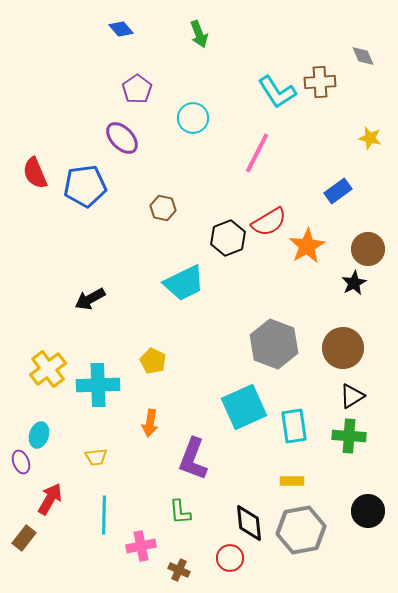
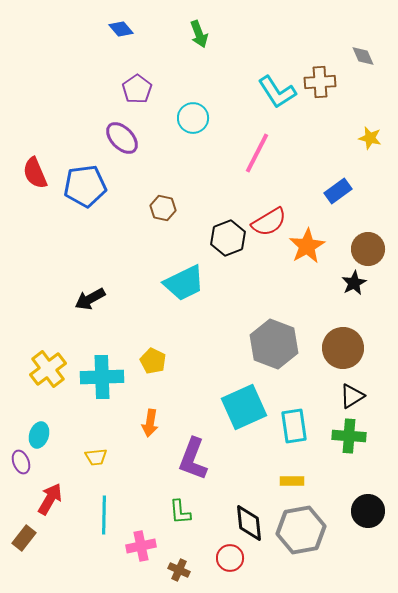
cyan cross at (98, 385): moved 4 px right, 8 px up
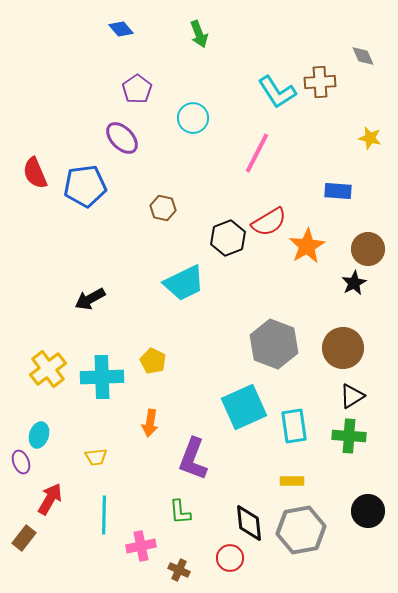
blue rectangle at (338, 191): rotated 40 degrees clockwise
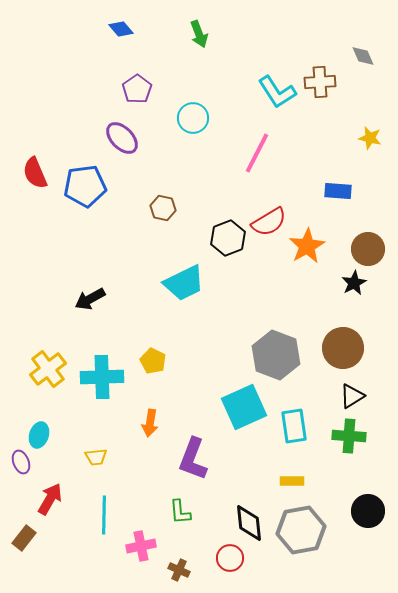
gray hexagon at (274, 344): moved 2 px right, 11 px down
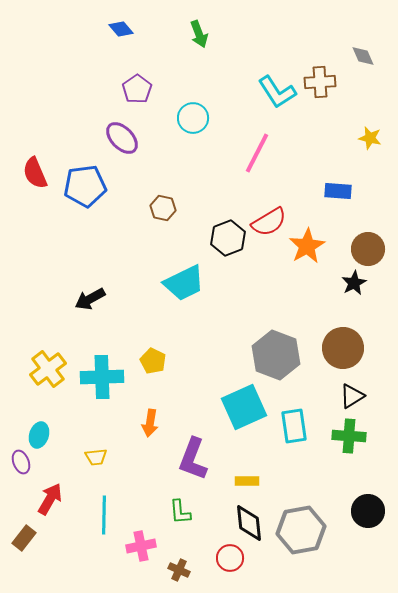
yellow rectangle at (292, 481): moved 45 px left
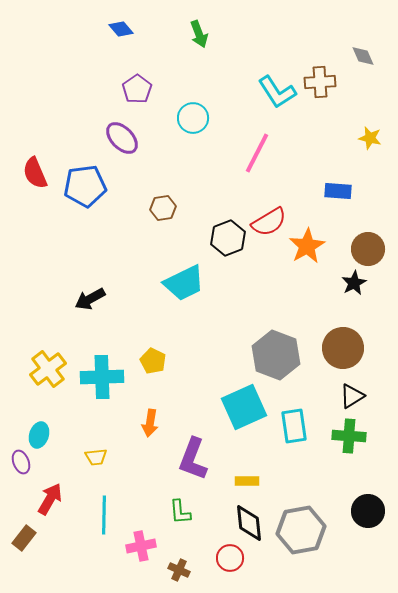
brown hexagon at (163, 208): rotated 20 degrees counterclockwise
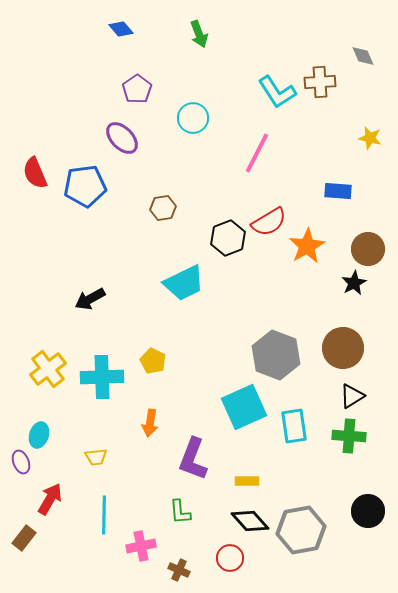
black diamond at (249, 523): moved 1 px right, 2 px up; rotated 36 degrees counterclockwise
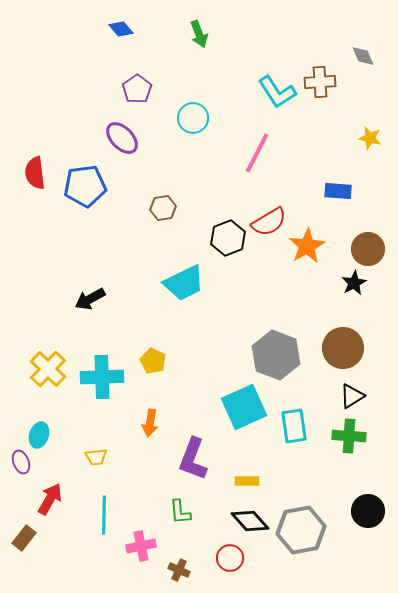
red semicircle at (35, 173): rotated 16 degrees clockwise
yellow cross at (48, 369): rotated 9 degrees counterclockwise
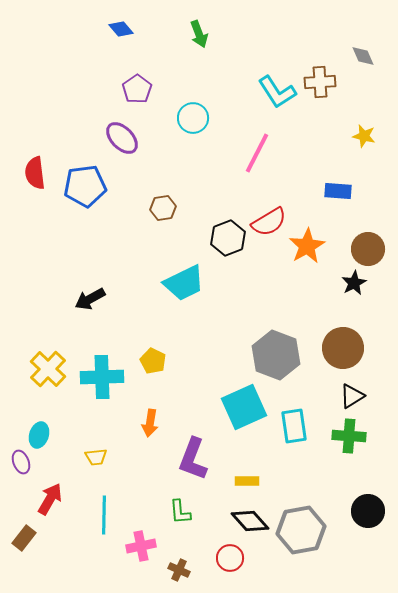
yellow star at (370, 138): moved 6 px left, 2 px up
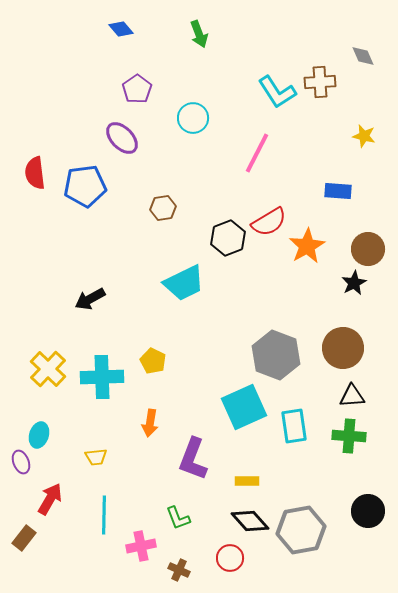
black triangle at (352, 396): rotated 28 degrees clockwise
green L-shape at (180, 512): moved 2 px left, 6 px down; rotated 16 degrees counterclockwise
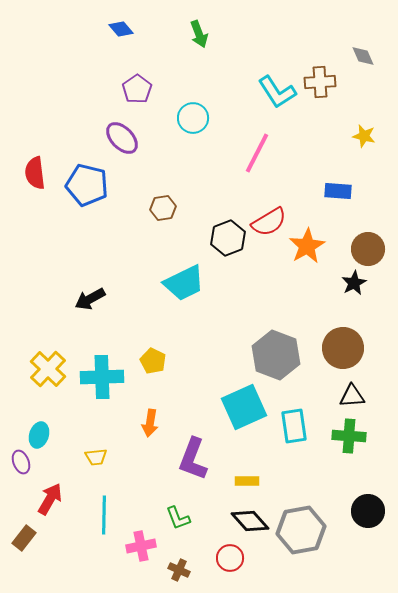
blue pentagon at (85, 186): moved 2 px right, 1 px up; rotated 21 degrees clockwise
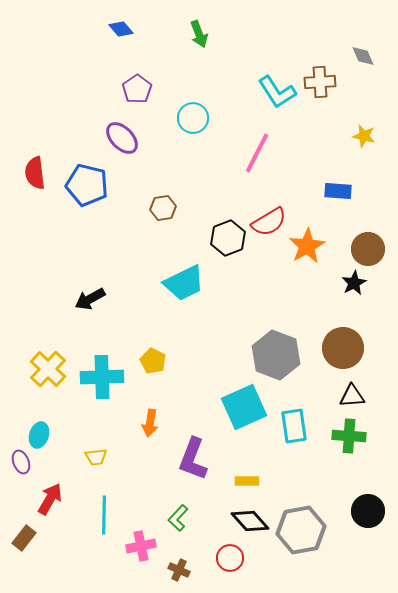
green L-shape at (178, 518): rotated 64 degrees clockwise
